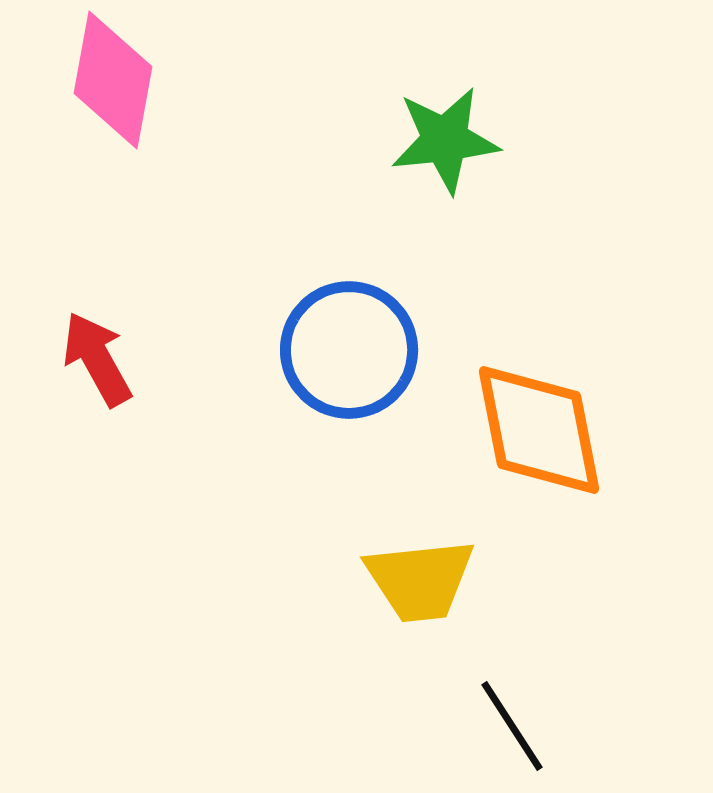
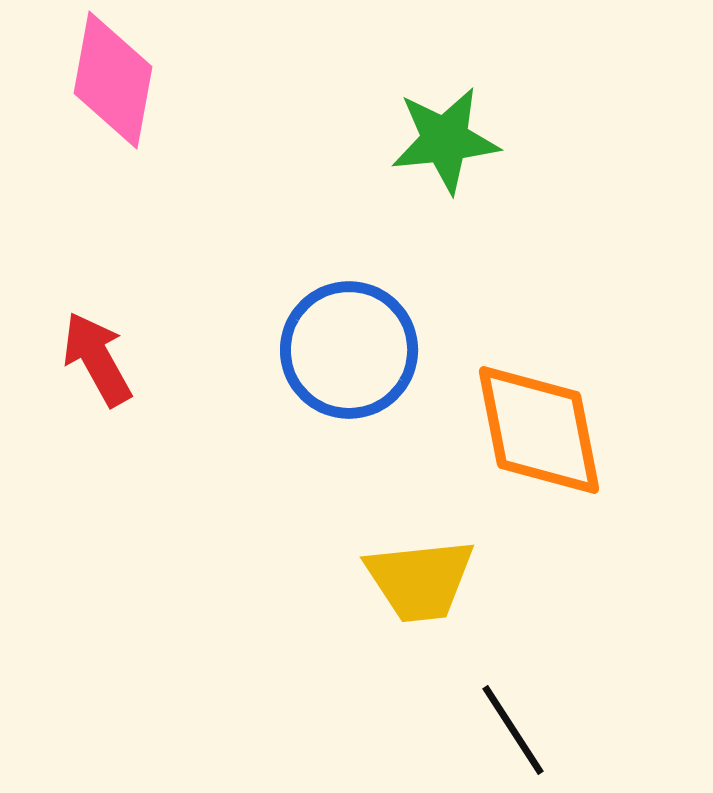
black line: moved 1 px right, 4 px down
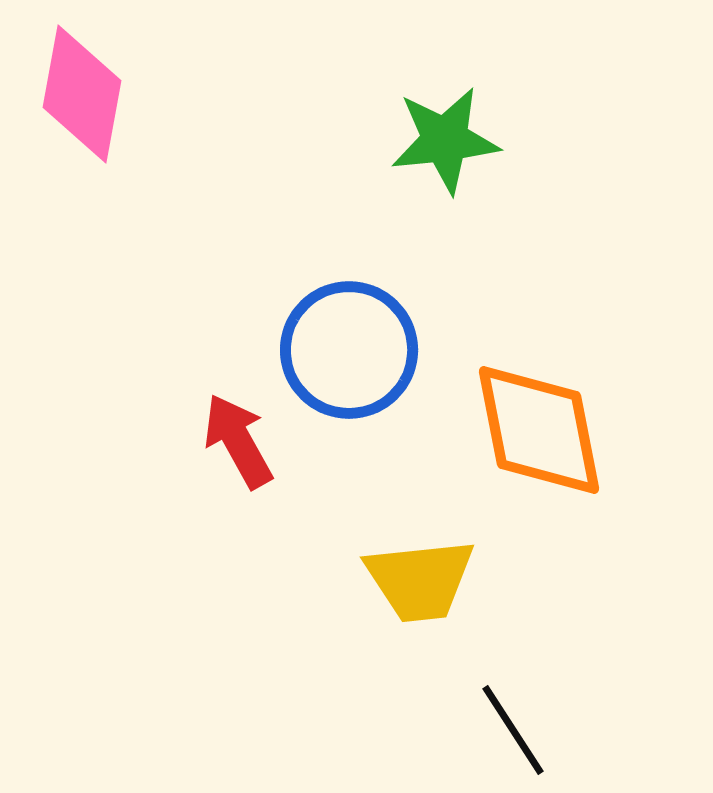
pink diamond: moved 31 px left, 14 px down
red arrow: moved 141 px right, 82 px down
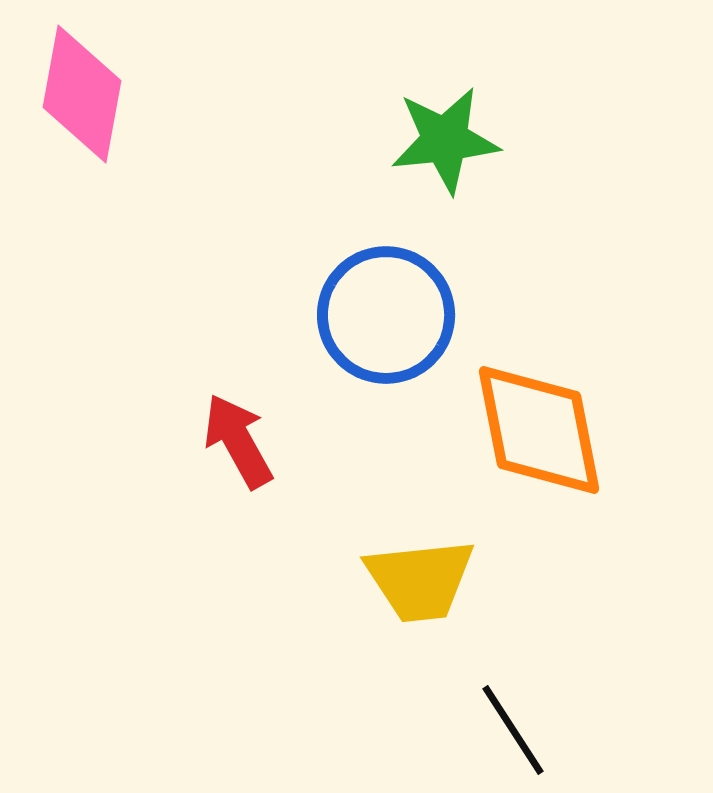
blue circle: moved 37 px right, 35 px up
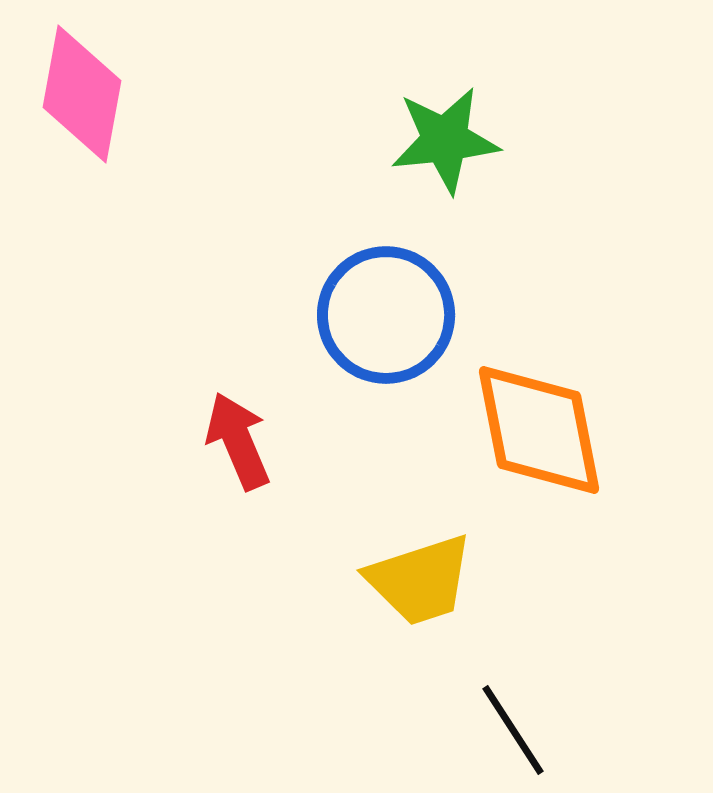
red arrow: rotated 6 degrees clockwise
yellow trapezoid: rotated 12 degrees counterclockwise
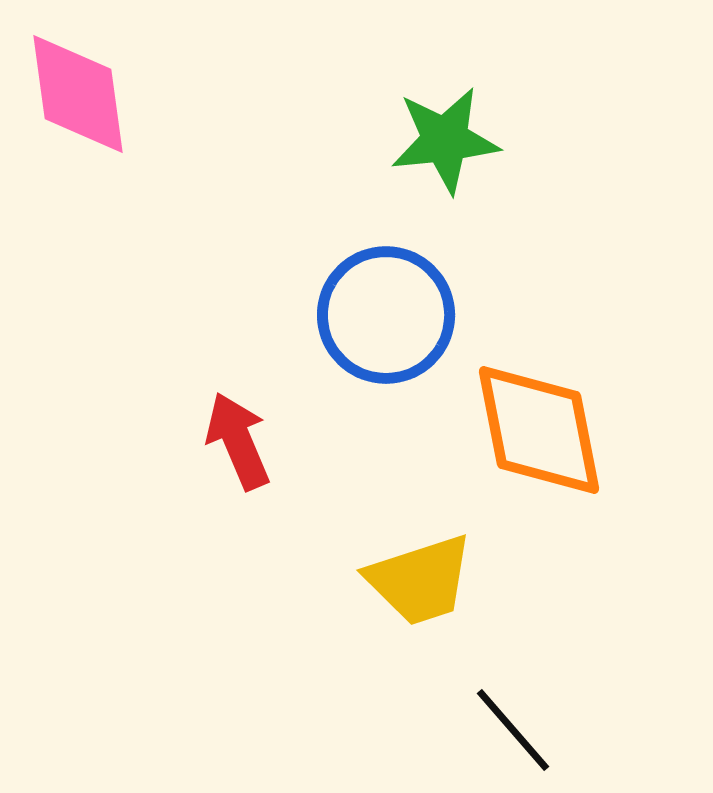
pink diamond: moved 4 px left; rotated 18 degrees counterclockwise
black line: rotated 8 degrees counterclockwise
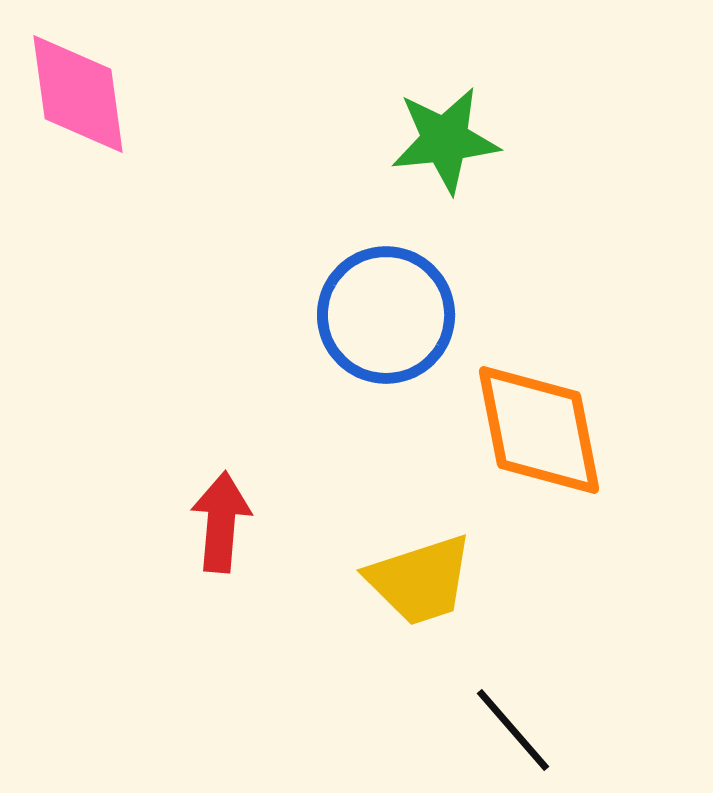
red arrow: moved 17 px left, 81 px down; rotated 28 degrees clockwise
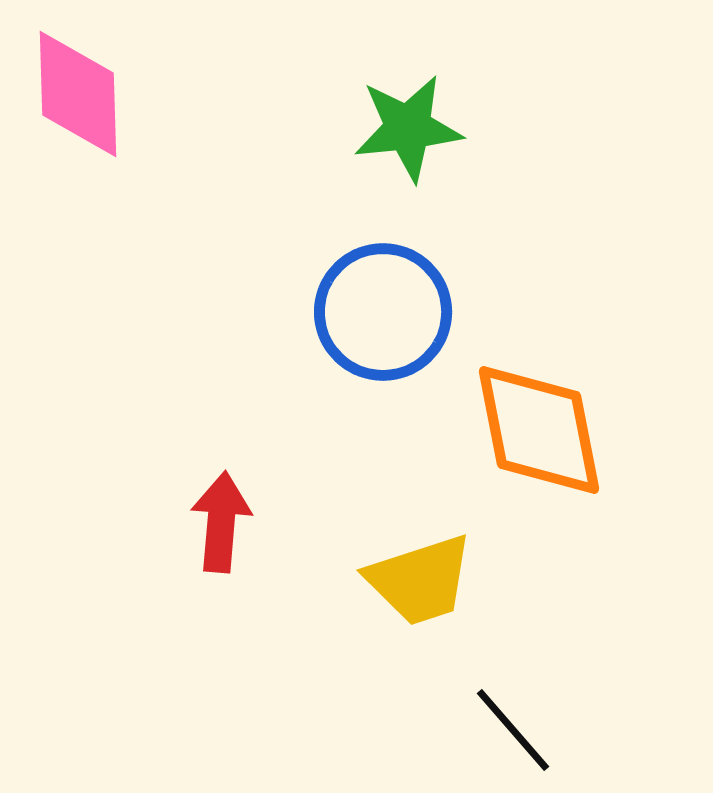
pink diamond: rotated 6 degrees clockwise
green star: moved 37 px left, 12 px up
blue circle: moved 3 px left, 3 px up
